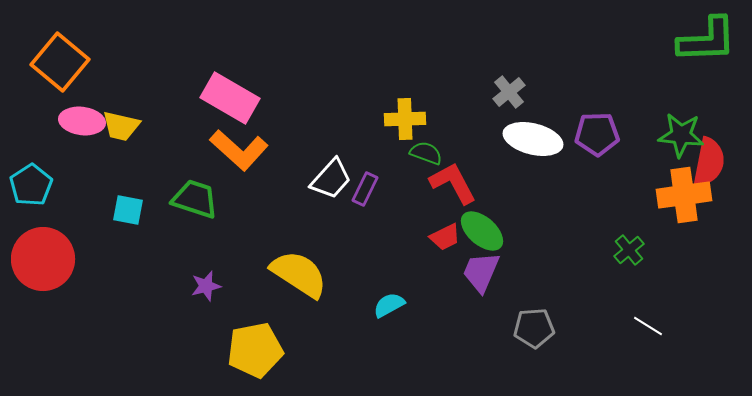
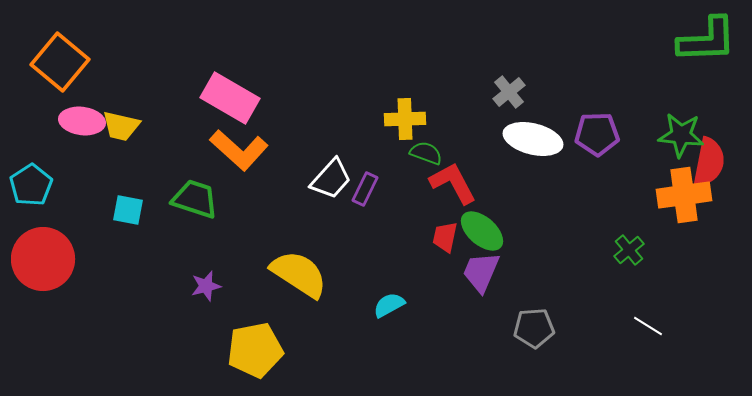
red trapezoid: rotated 128 degrees clockwise
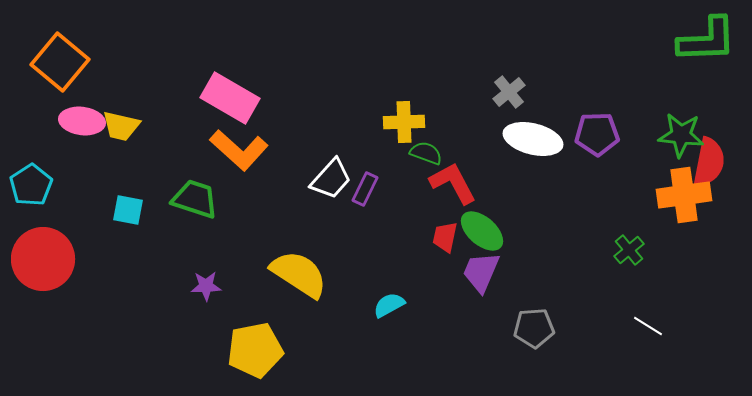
yellow cross: moved 1 px left, 3 px down
purple star: rotated 12 degrees clockwise
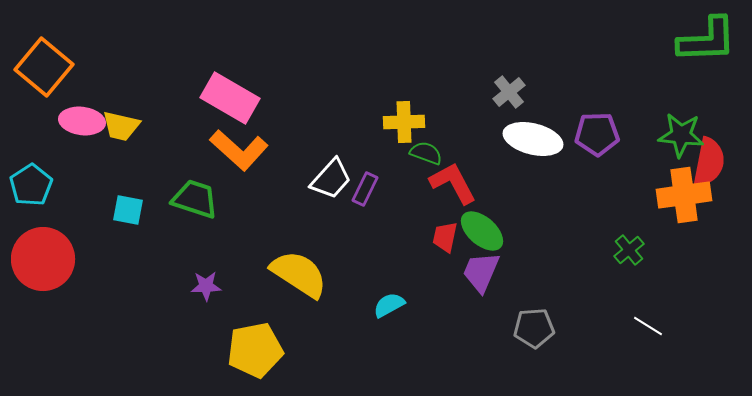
orange square: moved 16 px left, 5 px down
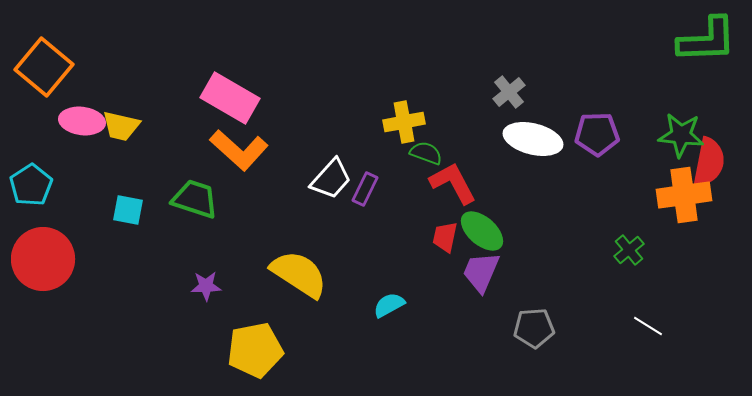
yellow cross: rotated 9 degrees counterclockwise
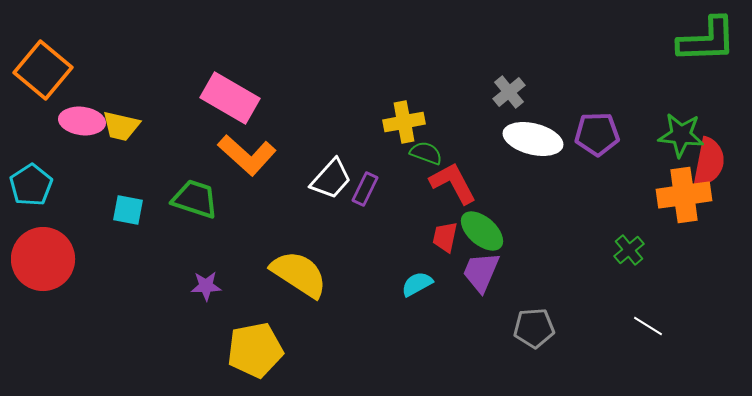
orange square: moved 1 px left, 3 px down
orange L-shape: moved 8 px right, 5 px down
cyan semicircle: moved 28 px right, 21 px up
